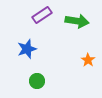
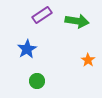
blue star: rotated 12 degrees counterclockwise
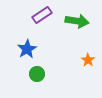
green circle: moved 7 px up
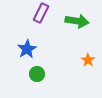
purple rectangle: moved 1 px left, 2 px up; rotated 30 degrees counterclockwise
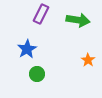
purple rectangle: moved 1 px down
green arrow: moved 1 px right, 1 px up
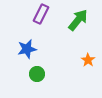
green arrow: rotated 60 degrees counterclockwise
blue star: rotated 18 degrees clockwise
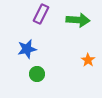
green arrow: rotated 55 degrees clockwise
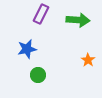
green circle: moved 1 px right, 1 px down
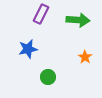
blue star: moved 1 px right
orange star: moved 3 px left, 3 px up
green circle: moved 10 px right, 2 px down
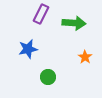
green arrow: moved 4 px left, 3 px down
